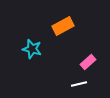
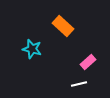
orange rectangle: rotated 70 degrees clockwise
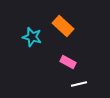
cyan star: moved 12 px up
pink rectangle: moved 20 px left; rotated 70 degrees clockwise
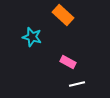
orange rectangle: moved 11 px up
white line: moved 2 px left
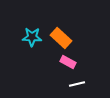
orange rectangle: moved 2 px left, 23 px down
cyan star: rotated 12 degrees counterclockwise
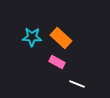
pink rectangle: moved 11 px left
white line: rotated 35 degrees clockwise
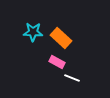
cyan star: moved 1 px right, 5 px up
white line: moved 5 px left, 6 px up
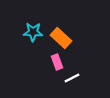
pink rectangle: rotated 42 degrees clockwise
white line: rotated 49 degrees counterclockwise
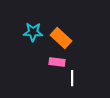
pink rectangle: rotated 63 degrees counterclockwise
white line: rotated 63 degrees counterclockwise
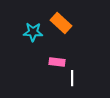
orange rectangle: moved 15 px up
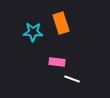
orange rectangle: rotated 30 degrees clockwise
white line: moved 1 px down; rotated 70 degrees counterclockwise
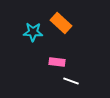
orange rectangle: rotated 30 degrees counterclockwise
white line: moved 1 px left, 2 px down
